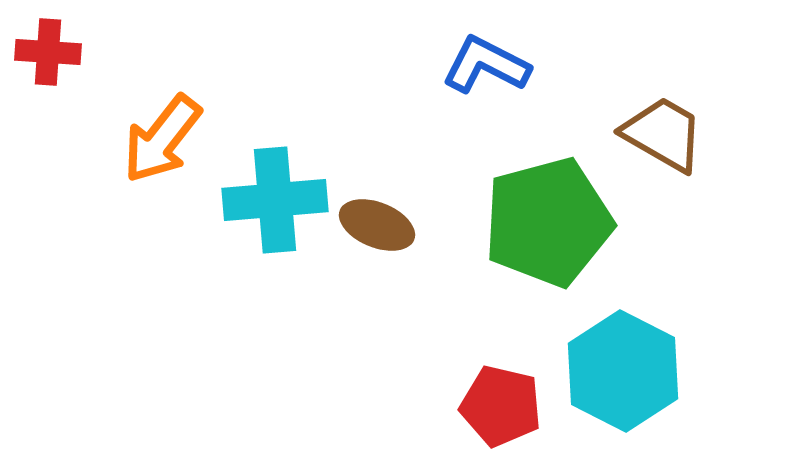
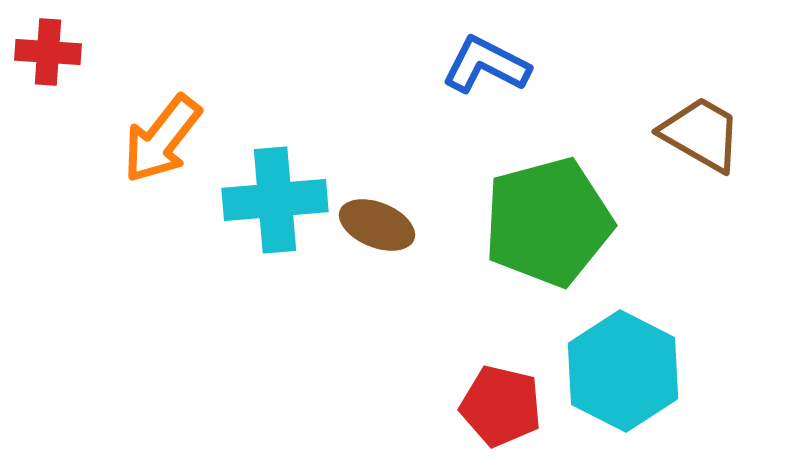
brown trapezoid: moved 38 px right
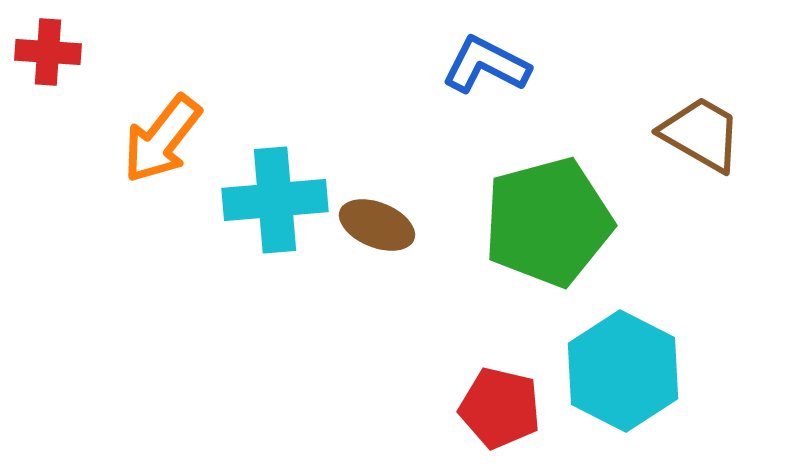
red pentagon: moved 1 px left, 2 px down
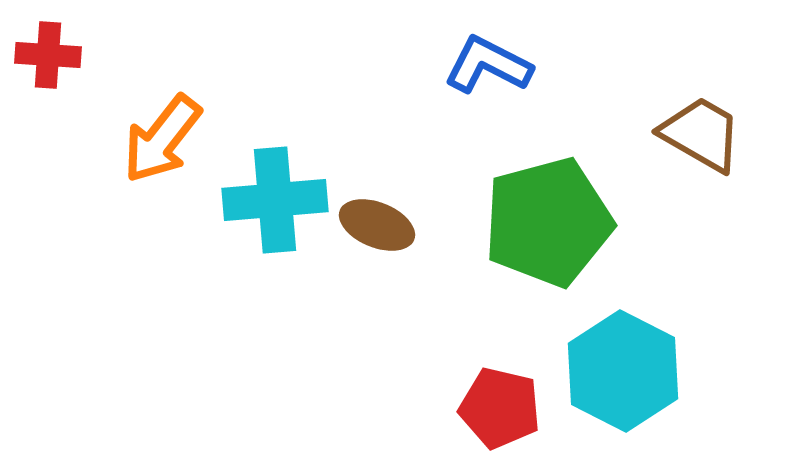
red cross: moved 3 px down
blue L-shape: moved 2 px right
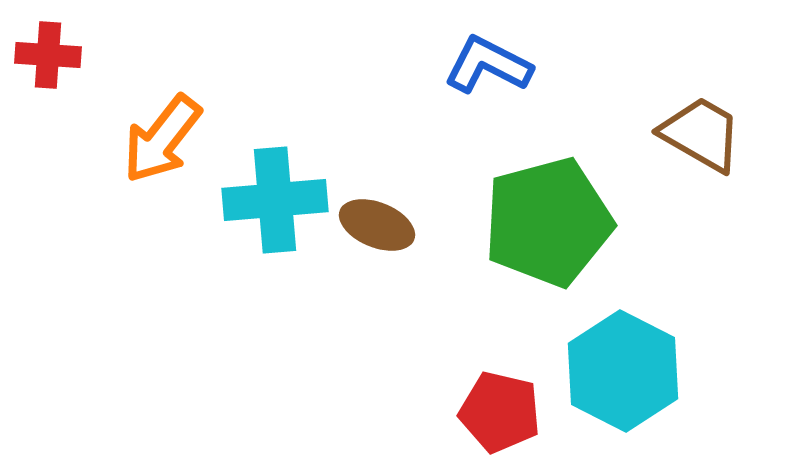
red pentagon: moved 4 px down
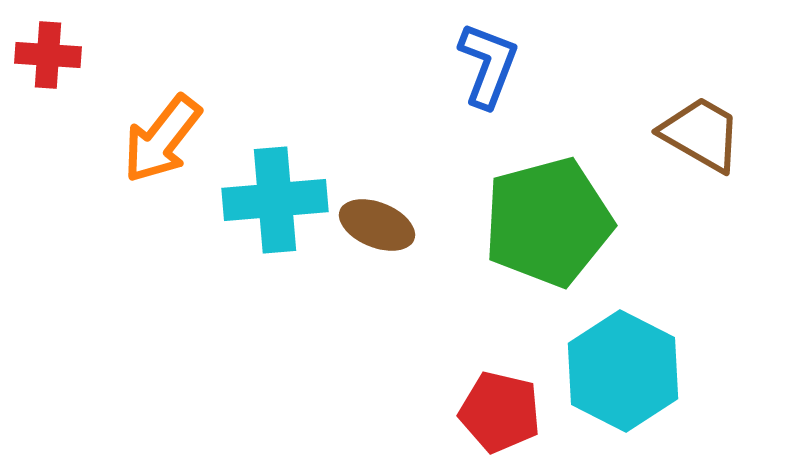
blue L-shape: rotated 84 degrees clockwise
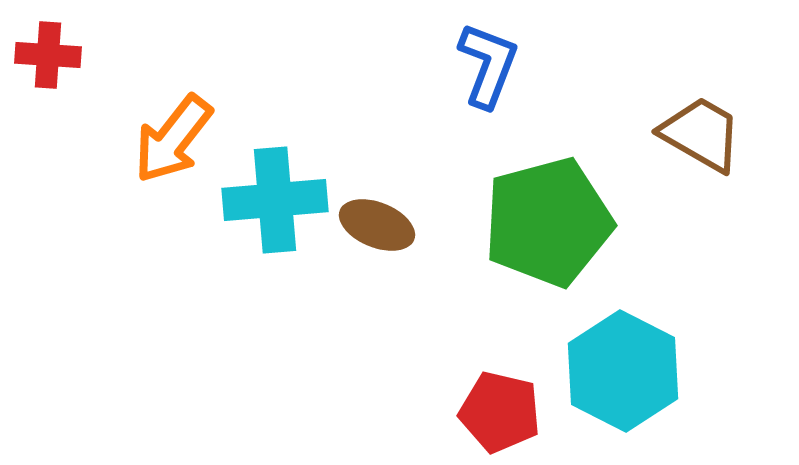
orange arrow: moved 11 px right
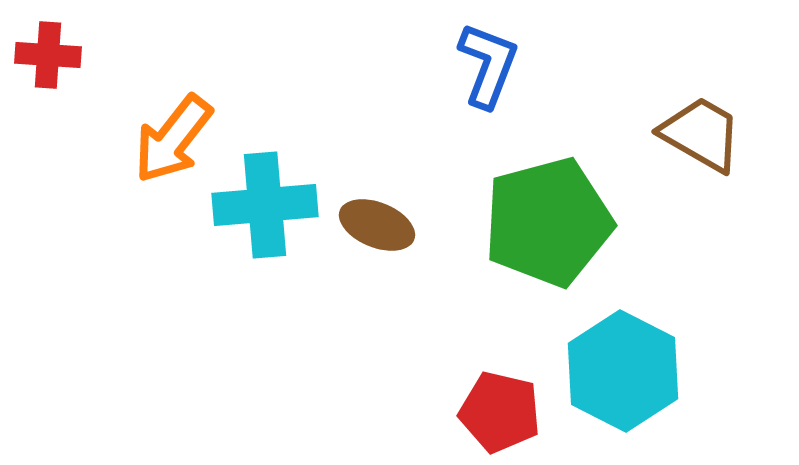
cyan cross: moved 10 px left, 5 px down
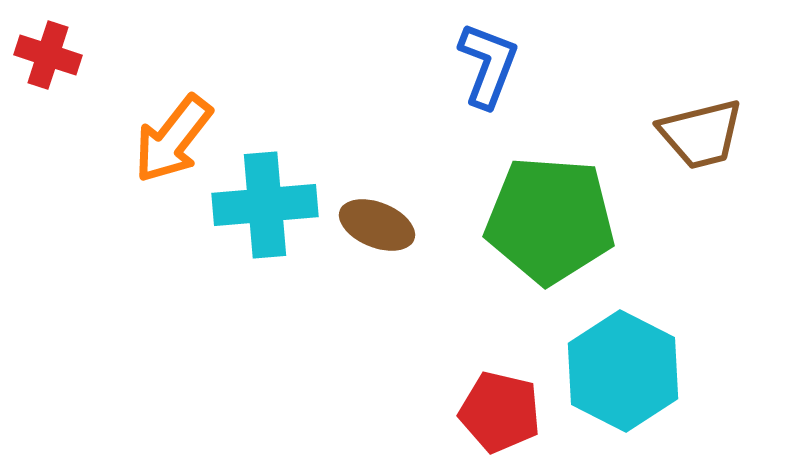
red cross: rotated 14 degrees clockwise
brown trapezoid: rotated 136 degrees clockwise
green pentagon: moved 2 px right, 2 px up; rotated 19 degrees clockwise
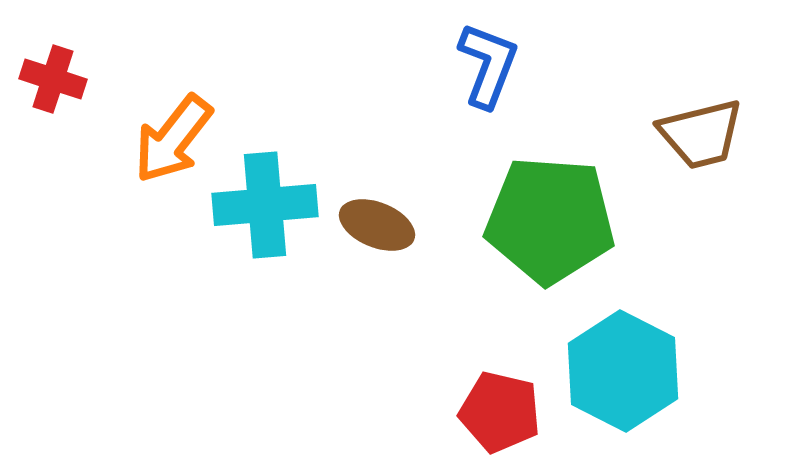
red cross: moved 5 px right, 24 px down
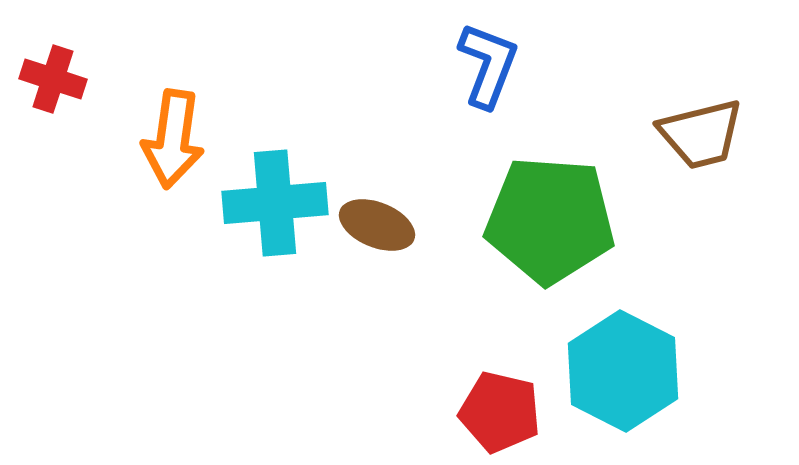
orange arrow: rotated 30 degrees counterclockwise
cyan cross: moved 10 px right, 2 px up
